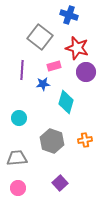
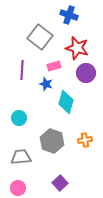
purple circle: moved 1 px down
blue star: moved 3 px right; rotated 24 degrees clockwise
gray trapezoid: moved 4 px right, 1 px up
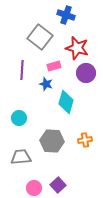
blue cross: moved 3 px left
gray hexagon: rotated 15 degrees counterclockwise
purple square: moved 2 px left, 2 px down
pink circle: moved 16 px right
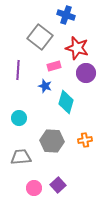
purple line: moved 4 px left
blue star: moved 1 px left, 2 px down
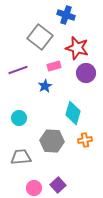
purple line: rotated 66 degrees clockwise
blue star: rotated 24 degrees clockwise
cyan diamond: moved 7 px right, 11 px down
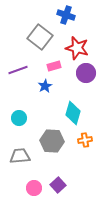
gray trapezoid: moved 1 px left, 1 px up
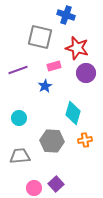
gray square: rotated 25 degrees counterclockwise
purple square: moved 2 px left, 1 px up
